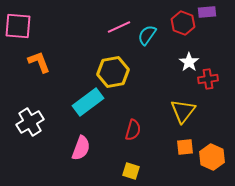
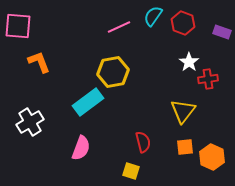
purple rectangle: moved 15 px right, 20 px down; rotated 24 degrees clockwise
cyan semicircle: moved 6 px right, 19 px up
red semicircle: moved 10 px right, 12 px down; rotated 30 degrees counterclockwise
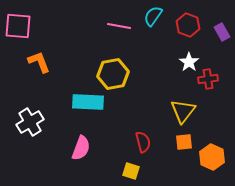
red hexagon: moved 5 px right, 2 px down
pink line: moved 1 px up; rotated 35 degrees clockwise
purple rectangle: rotated 42 degrees clockwise
yellow hexagon: moved 2 px down
cyan rectangle: rotated 40 degrees clockwise
orange square: moved 1 px left, 5 px up
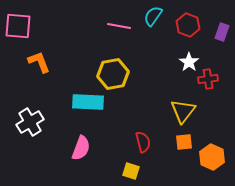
purple rectangle: rotated 48 degrees clockwise
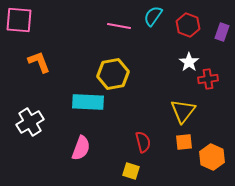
pink square: moved 1 px right, 6 px up
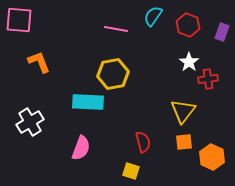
pink line: moved 3 px left, 3 px down
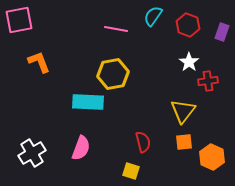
pink square: rotated 16 degrees counterclockwise
red cross: moved 2 px down
white cross: moved 2 px right, 31 px down
